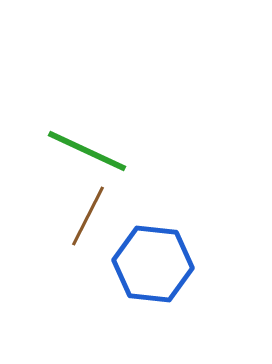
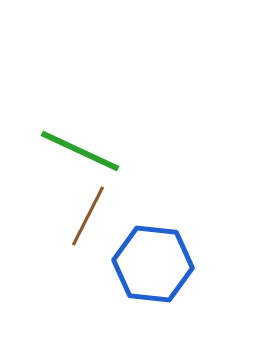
green line: moved 7 px left
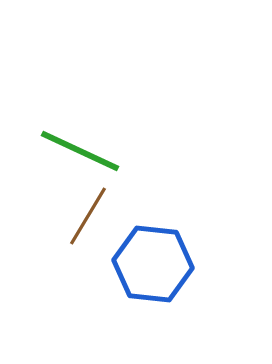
brown line: rotated 4 degrees clockwise
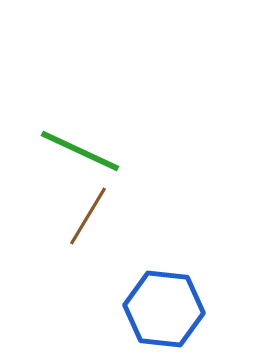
blue hexagon: moved 11 px right, 45 px down
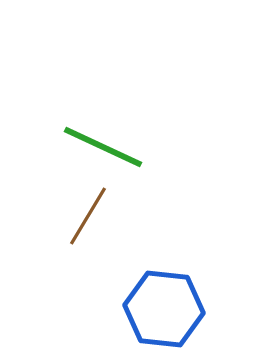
green line: moved 23 px right, 4 px up
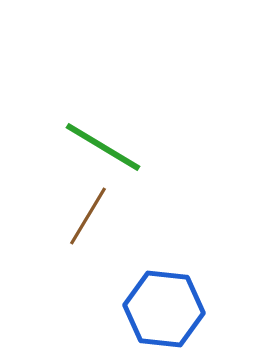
green line: rotated 6 degrees clockwise
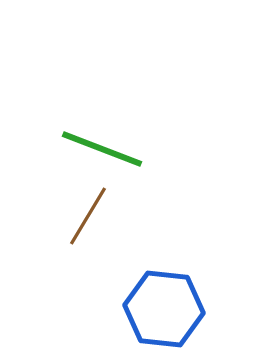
green line: moved 1 px left, 2 px down; rotated 10 degrees counterclockwise
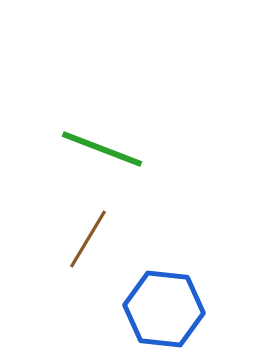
brown line: moved 23 px down
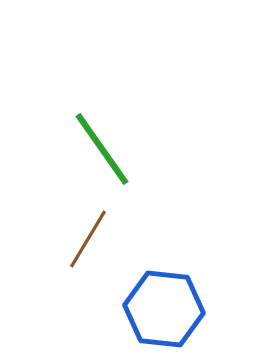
green line: rotated 34 degrees clockwise
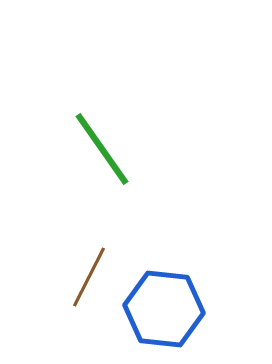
brown line: moved 1 px right, 38 px down; rotated 4 degrees counterclockwise
